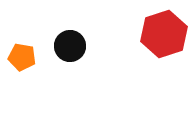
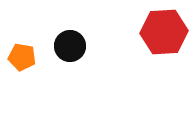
red hexagon: moved 2 px up; rotated 15 degrees clockwise
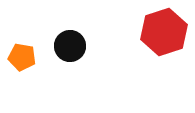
red hexagon: rotated 15 degrees counterclockwise
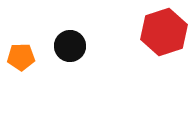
orange pentagon: moved 1 px left; rotated 12 degrees counterclockwise
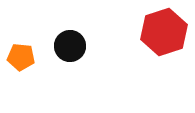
orange pentagon: rotated 8 degrees clockwise
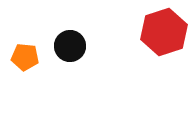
orange pentagon: moved 4 px right
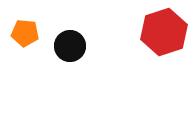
orange pentagon: moved 24 px up
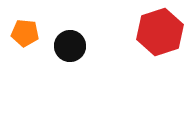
red hexagon: moved 4 px left
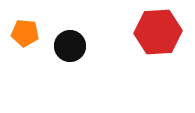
red hexagon: moved 2 px left; rotated 15 degrees clockwise
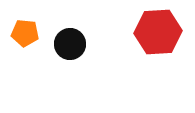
black circle: moved 2 px up
